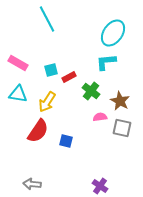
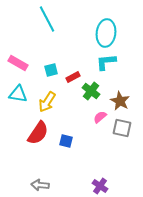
cyan ellipse: moved 7 px left; rotated 28 degrees counterclockwise
red rectangle: moved 4 px right
pink semicircle: rotated 32 degrees counterclockwise
red semicircle: moved 2 px down
gray arrow: moved 8 px right, 1 px down
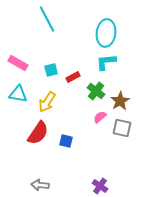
green cross: moved 5 px right
brown star: rotated 12 degrees clockwise
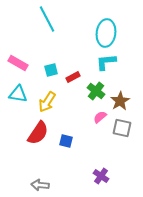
purple cross: moved 1 px right, 10 px up
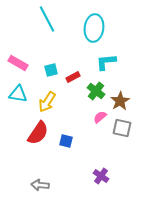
cyan ellipse: moved 12 px left, 5 px up
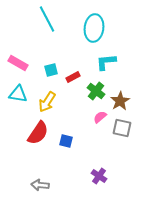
purple cross: moved 2 px left
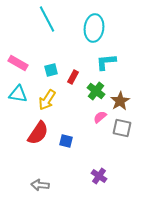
red rectangle: rotated 32 degrees counterclockwise
yellow arrow: moved 2 px up
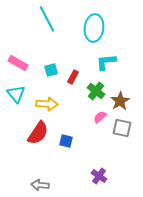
cyan triangle: moved 2 px left; rotated 42 degrees clockwise
yellow arrow: moved 4 px down; rotated 120 degrees counterclockwise
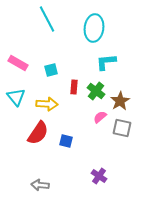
red rectangle: moved 1 px right, 10 px down; rotated 24 degrees counterclockwise
cyan triangle: moved 3 px down
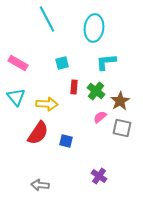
cyan square: moved 11 px right, 7 px up
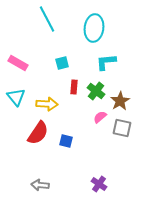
purple cross: moved 8 px down
